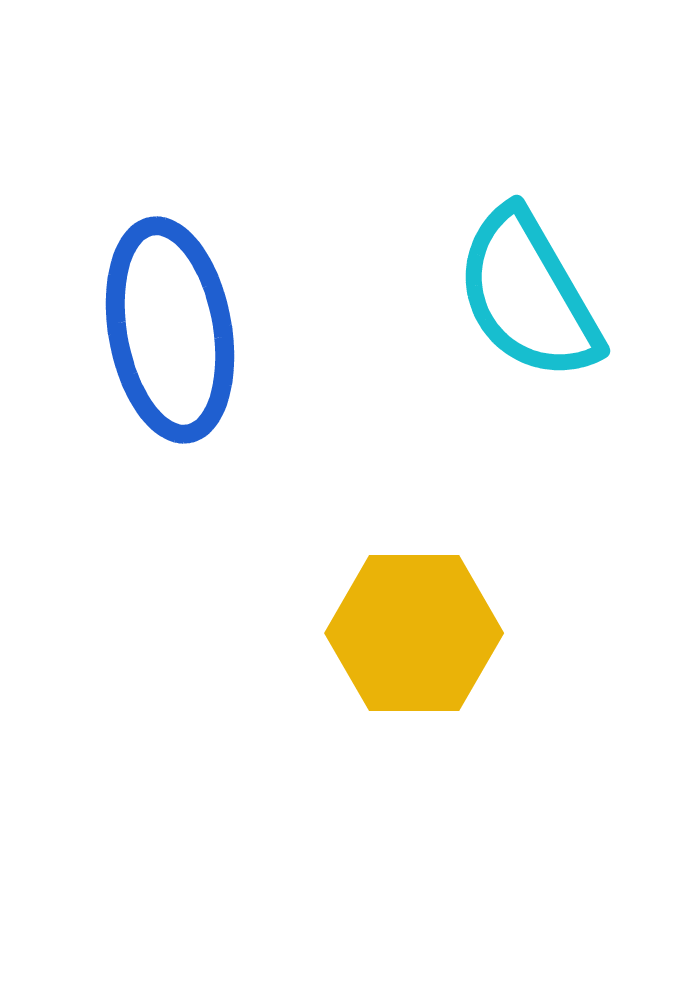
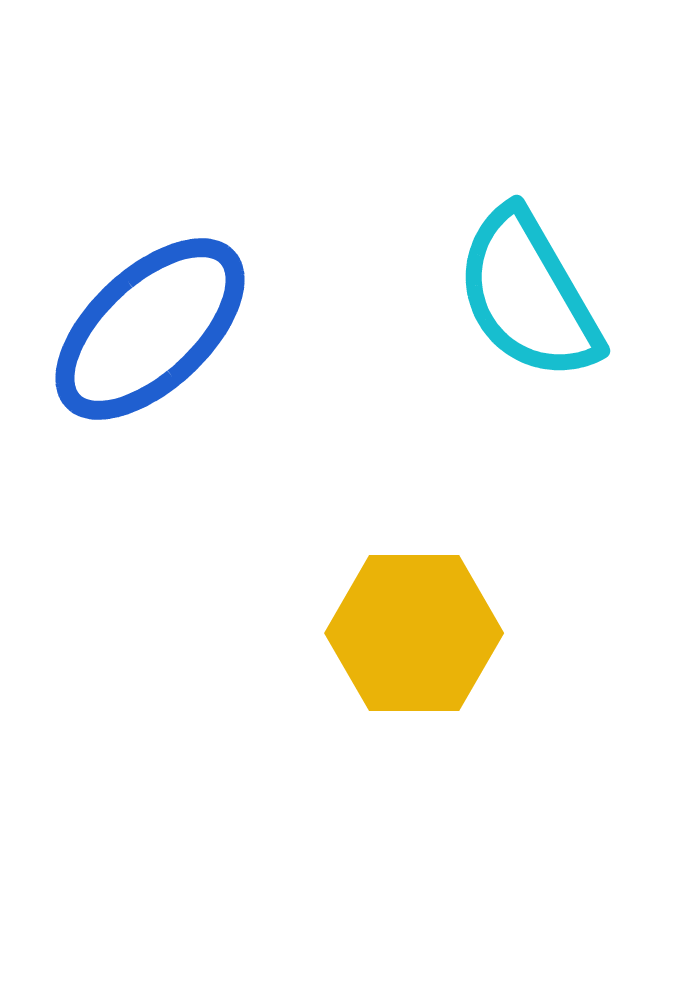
blue ellipse: moved 20 px left, 1 px up; rotated 57 degrees clockwise
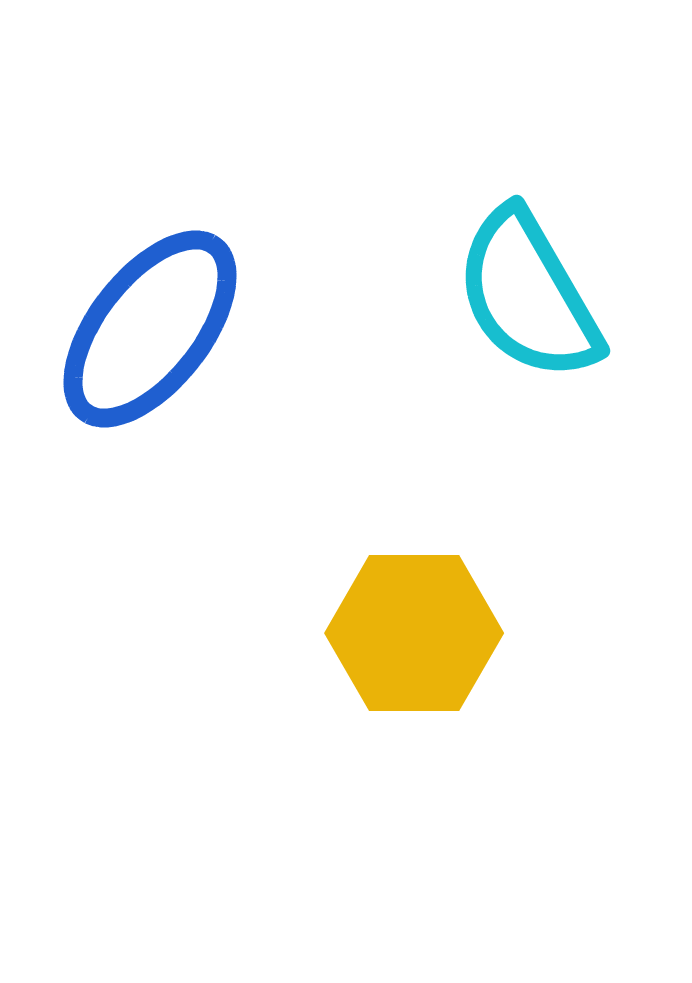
blue ellipse: rotated 9 degrees counterclockwise
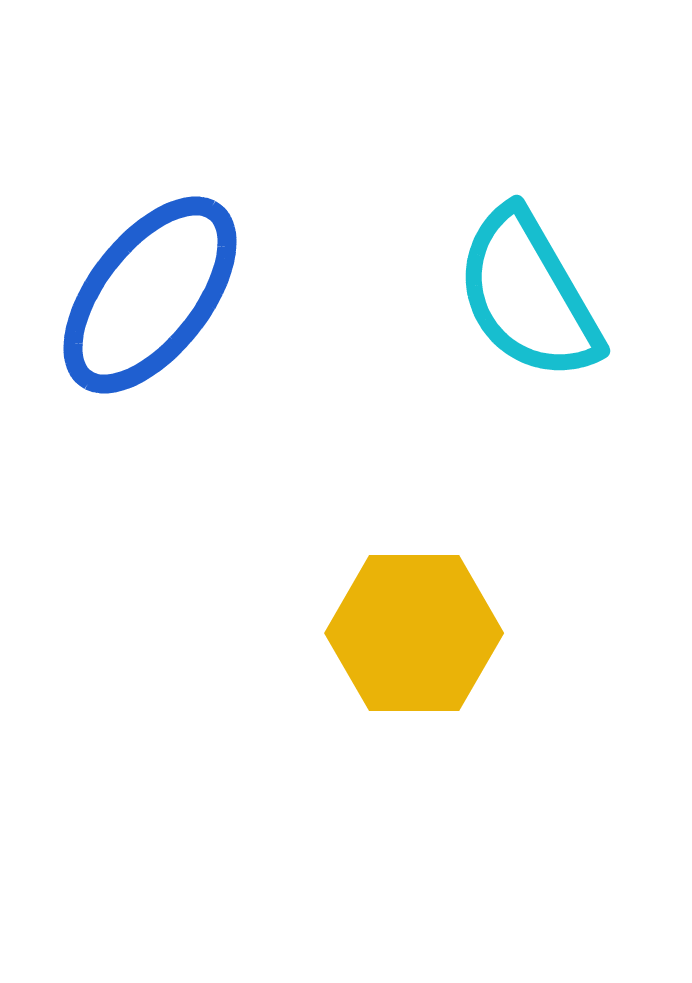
blue ellipse: moved 34 px up
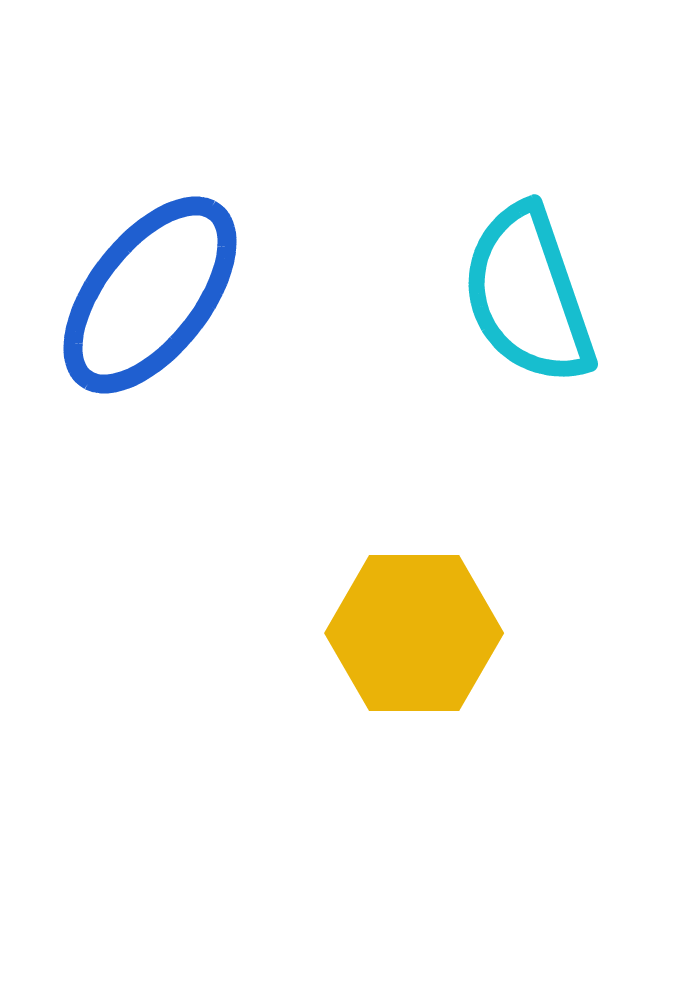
cyan semicircle: rotated 11 degrees clockwise
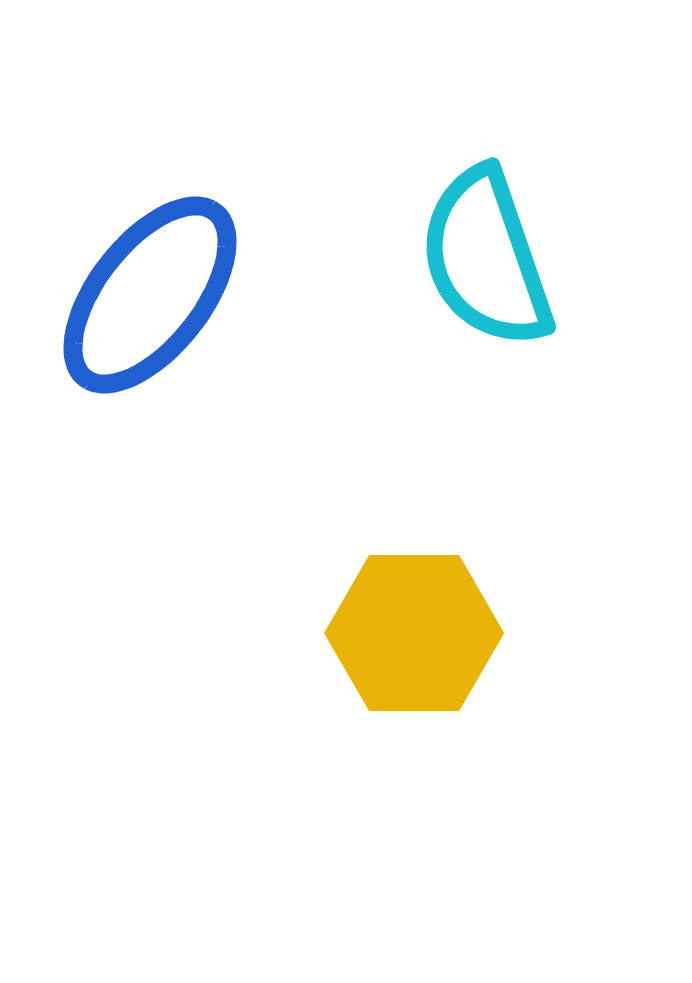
cyan semicircle: moved 42 px left, 37 px up
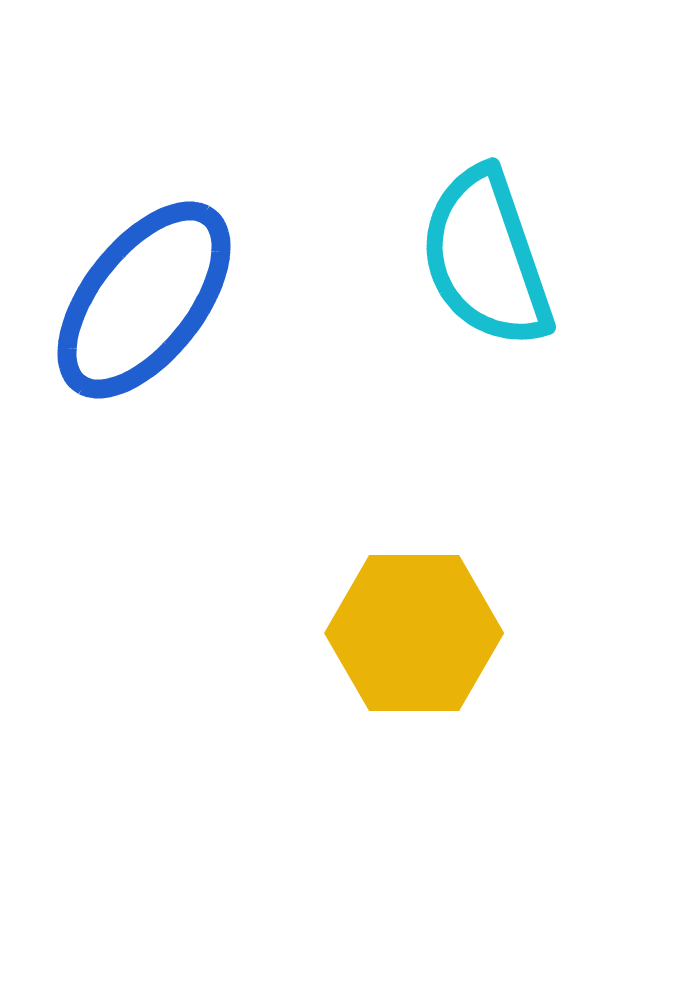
blue ellipse: moved 6 px left, 5 px down
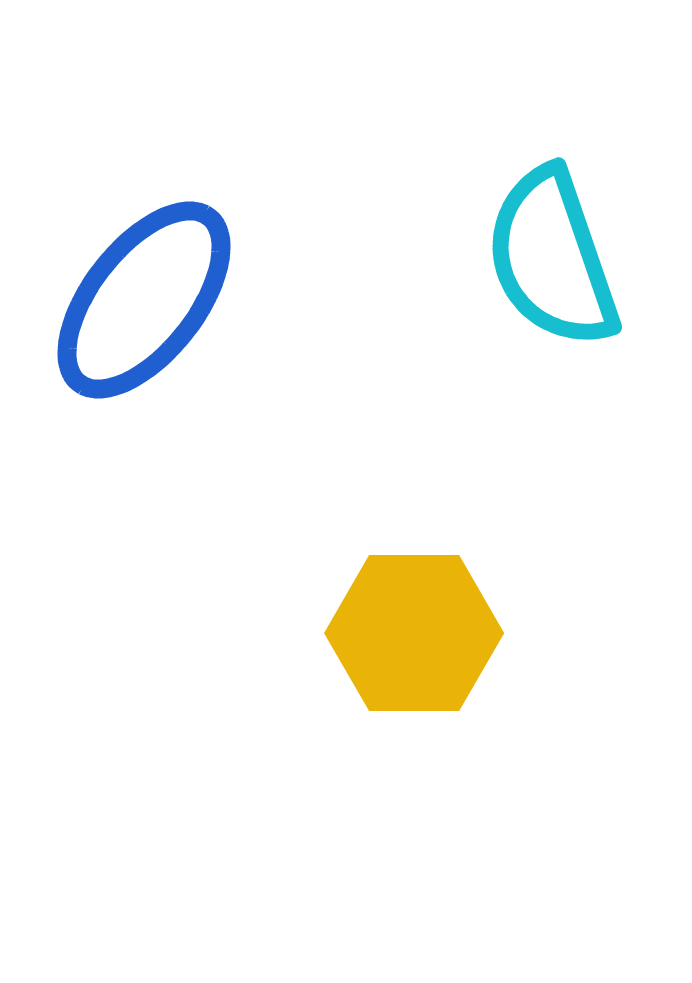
cyan semicircle: moved 66 px right
